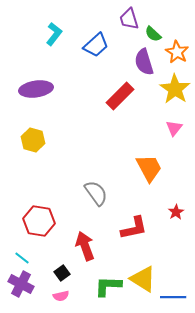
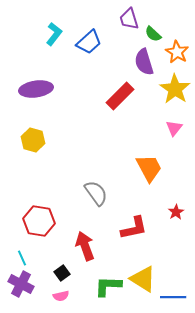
blue trapezoid: moved 7 px left, 3 px up
cyan line: rotated 28 degrees clockwise
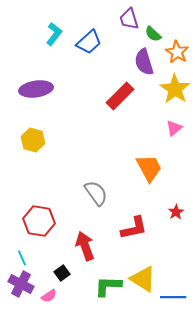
pink triangle: rotated 12 degrees clockwise
pink semicircle: moved 12 px left; rotated 21 degrees counterclockwise
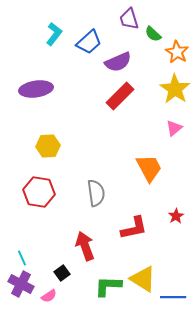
purple semicircle: moved 26 px left; rotated 96 degrees counterclockwise
yellow hexagon: moved 15 px right, 6 px down; rotated 20 degrees counterclockwise
gray semicircle: rotated 28 degrees clockwise
red star: moved 4 px down
red hexagon: moved 29 px up
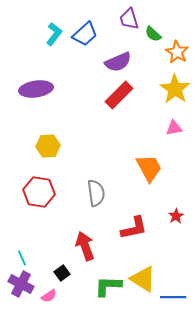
blue trapezoid: moved 4 px left, 8 px up
red rectangle: moved 1 px left, 1 px up
pink triangle: rotated 30 degrees clockwise
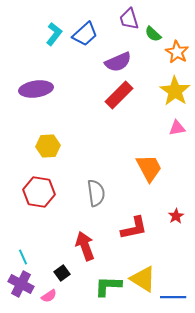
yellow star: moved 2 px down
pink triangle: moved 3 px right
cyan line: moved 1 px right, 1 px up
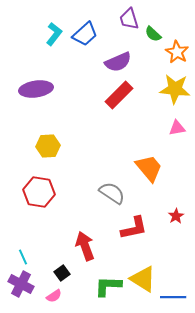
yellow star: moved 2 px up; rotated 28 degrees counterclockwise
orange trapezoid: rotated 12 degrees counterclockwise
gray semicircle: moved 16 px right; rotated 48 degrees counterclockwise
pink semicircle: moved 5 px right
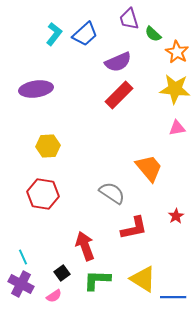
red hexagon: moved 4 px right, 2 px down
green L-shape: moved 11 px left, 6 px up
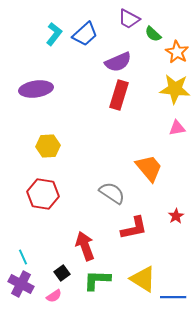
purple trapezoid: rotated 45 degrees counterclockwise
red rectangle: rotated 28 degrees counterclockwise
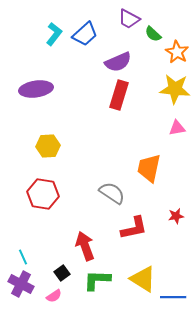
orange trapezoid: rotated 128 degrees counterclockwise
red star: rotated 21 degrees clockwise
